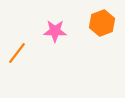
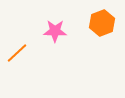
orange line: rotated 10 degrees clockwise
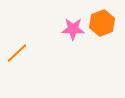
pink star: moved 18 px right, 2 px up
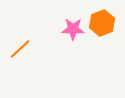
orange line: moved 3 px right, 4 px up
